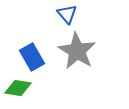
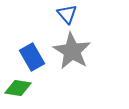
gray star: moved 5 px left
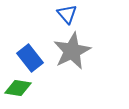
gray star: rotated 15 degrees clockwise
blue rectangle: moved 2 px left, 1 px down; rotated 8 degrees counterclockwise
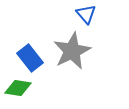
blue triangle: moved 19 px right
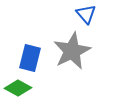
blue rectangle: rotated 52 degrees clockwise
green diamond: rotated 20 degrees clockwise
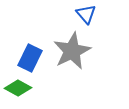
blue rectangle: rotated 12 degrees clockwise
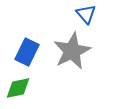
blue rectangle: moved 3 px left, 6 px up
green diamond: rotated 40 degrees counterclockwise
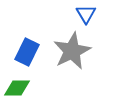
blue triangle: rotated 10 degrees clockwise
green diamond: moved 1 px left; rotated 12 degrees clockwise
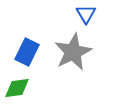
gray star: moved 1 px right, 1 px down
green diamond: rotated 8 degrees counterclockwise
